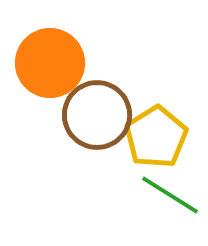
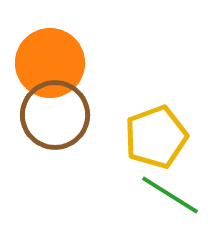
brown circle: moved 42 px left
yellow pentagon: rotated 12 degrees clockwise
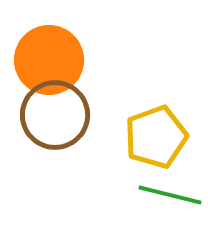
orange circle: moved 1 px left, 3 px up
green line: rotated 18 degrees counterclockwise
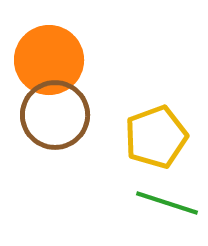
green line: moved 3 px left, 8 px down; rotated 4 degrees clockwise
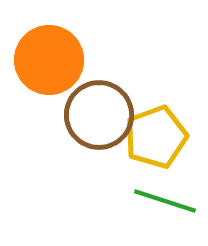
brown circle: moved 44 px right
green line: moved 2 px left, 2 px up
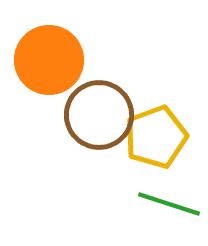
green line: moved 4 px right, 3 px down
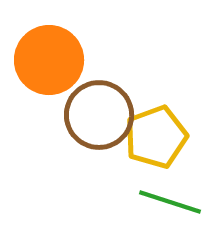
green line: moved 1 px right, 2 px up
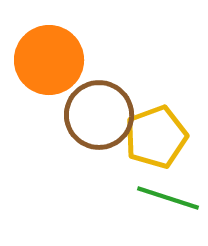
green line: moved 2 px left, 4 px up
